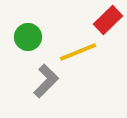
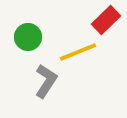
red rectangle: moved 2 px left
gray L-shape: rotated 12 degrees counterclockwise
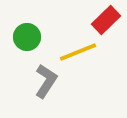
green circle: moved 1 px left
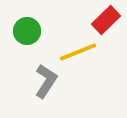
green circle: moved 6 px up
